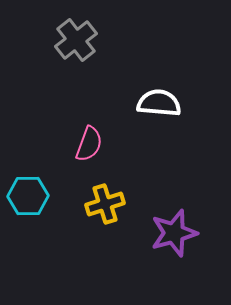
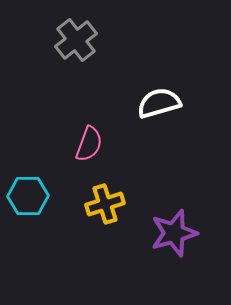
white semicircle: rotated 21 degrees counterclockwise
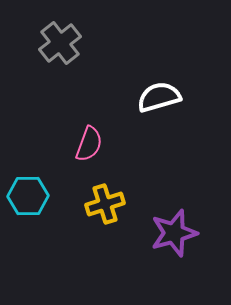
gray cross: moved 16 px left, 3 px down
white semicircle: moved 6 px up
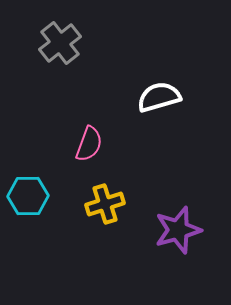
purple star: moved 4 px right, 3 px up
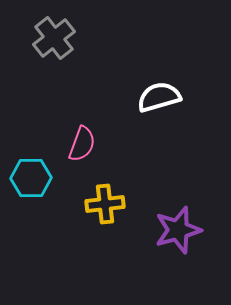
gray cross: moved 6 px left, 5 px up
pink semicircle: moved 7 px left
cyan hexagon: moved 3 px right, 18 px up
yellow cross: rotated 12 degrees clockwise
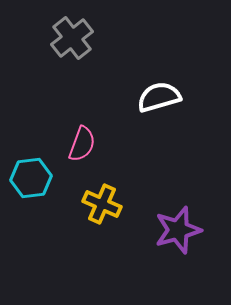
gray cross: moved 18 px right
cyan hexagon: rotated 6 degrees counterclockwise
yellow cross: moved 3 px left; rotated 30 degrees clockwise
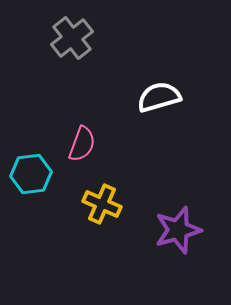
cyan hexagon: moved 4 px up
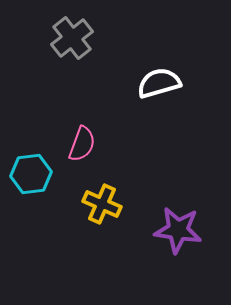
white semicircle: moved 14 px up
purple star: rotated 24 degrees clockwise
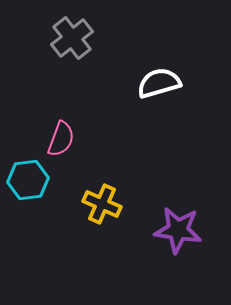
pink semicircle: moved 21 px left, 5 px up
cyan hexagon: moved 3 px left, 6 px down
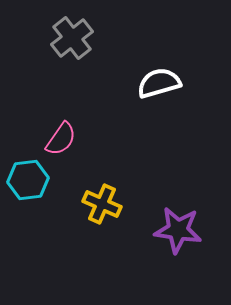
pink semicircle: rotated 15 degrees clockwise
